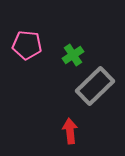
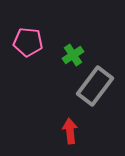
pink pentagon: moved 1 px right, 3 px up
gray rectangle: rotated 9 degrees counterclockwise
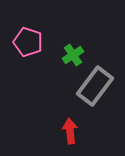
pink pentagon: rotated 12 degrees clockwise
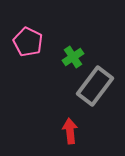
pink pentagon: rotated 8 degrees clockwise
green cross: moved 2 px down
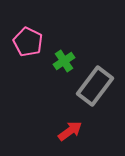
green cross: moved 9 px left, 4 px down
red arrow: rotated 60 degrees clockwise
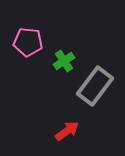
pink pentagon: rotated 20 degrees counterclockwise
red arrow: moved 3 px left
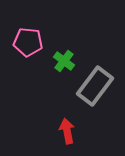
green cross: rotated 20 degrees counterclockwise
red arrow: rotated 65 degrees counterclockwise
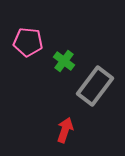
red arrow: moved 2 px left, 1 px up; rotated 30 degrees clockwise
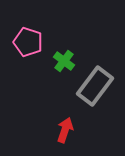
pink pentagon: rotated 12 degrees clockwise
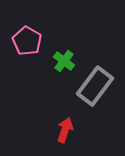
pink pentagon: moved 1 px left, 1 px up; rotated 12 degrees clockwise
